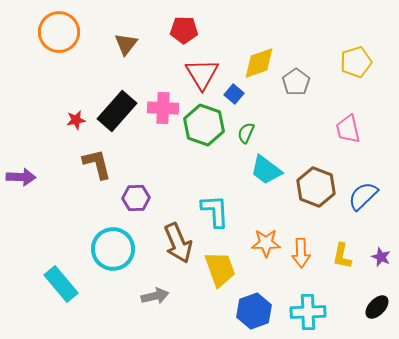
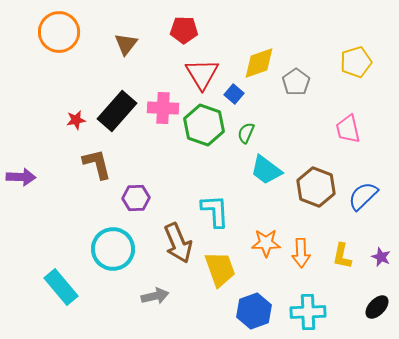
cyan rectangle: moved 3 px down
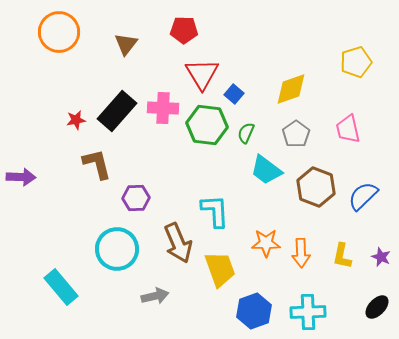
yellow diamond: moved 32 px right, 26 px down
gray pentagon: moved 52 px down
green hexagon: moved 3 px right; rotated 12 degrees counterclockwise
cyan circle: moved 4 px right
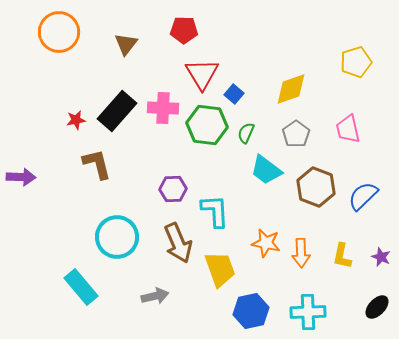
purple hexagon: moved 37 px right, 9 px up
orange star: rotated 12 degrees clockwise
cyan circle: moved 12 px up
cyan rectangle: moved 20 px right
blue hexagon: moved 3 px left; rotated 8 degrees clockwise
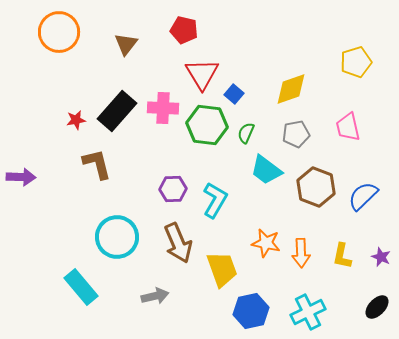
red pentagon: rotated 12 degrees clockwise
pink trapezoid: moved 2 px up
gray pentagon: rotated 24 degrees clockwise
cyan L-shape: moved 11 px up; rotated 33 degrees clockwise
yellow trapezoid: moved 2 px right
cyan cross: rotated 24 degrees counterclockwise
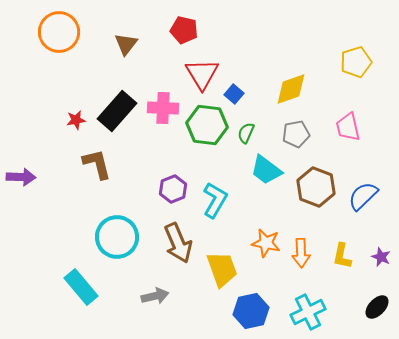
purple hexagon: rotated 20 degrees counterclockwise
